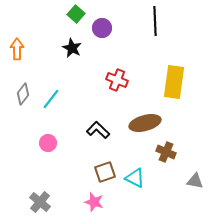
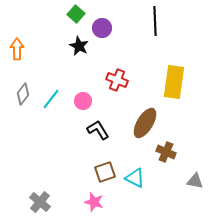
black star: moved 7 px right, 2 px up
brown ellipse: rotated 44 degrees counterclockwise
black L-shape: rotated 15 degrees clockwise
pink circle: moved 35 px right, 42 px up
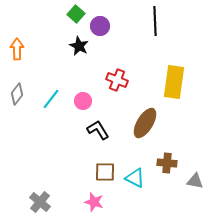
purple circle: moved 2 px left, 2 px up
gray diamond: moved 6 px left
brown cross: moved 1 px right, 11 px down; rotated 18 degrees counterclockwise
brown square: rotated 20 degrees clockwise
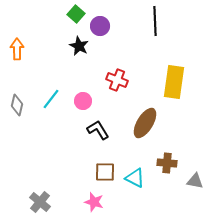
gray diamond: moved 11 px down; rotated 25 degrees counterclockwise
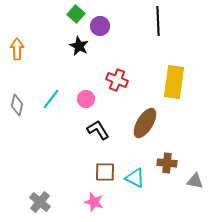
black line: moved 3 px right
pink circle: moved 3 px right, 2 px up
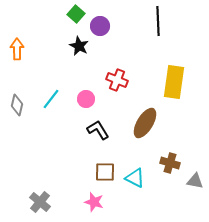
brown cross: moved 3 px right; rotated 12 degrees clockwise
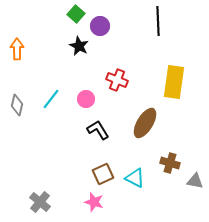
brown square: moved 2 px left, 2 px down; rotated 25 degrees counterclockwise
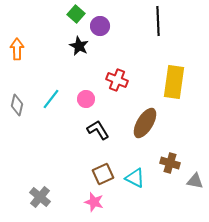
gray cross: moved 5 px up
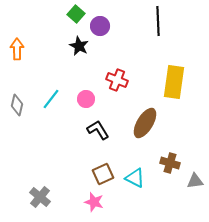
gray triangle: rotated 18 degrees counterclockwise
